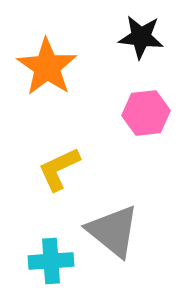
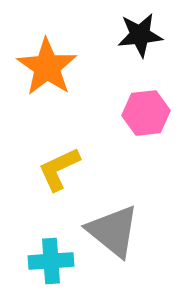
black star: moved 1 px left, 2 px up; rotated 12 degrees counterclockwise
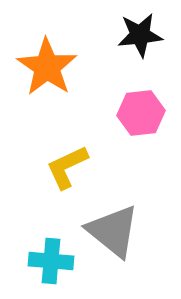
pink hexagon: moved 5 px left
yellow L-shape: moved 8 px right, 2 px up
cyan cross: rotated 9 degrees clockwise
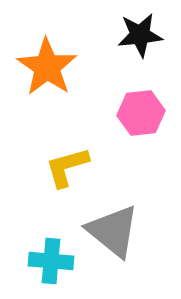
yellow L-shape: rotated 9 degrees clockwise
